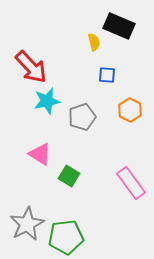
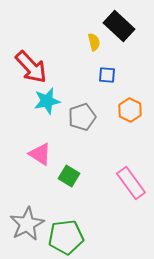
black rectangle: rotated 20 degrees clockwise
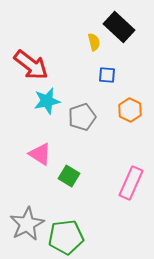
black rectangle: moved 1 px down
red arrow: moved 2 px up; rotated 9 degrees counterclockwise
pink rectangle: rotated 60 degrees clockwise
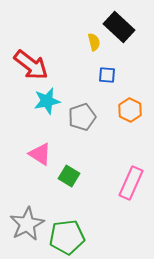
green pentagon: moved 1 px right
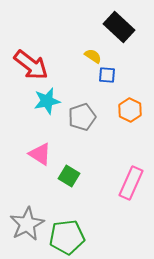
yellow semicircle: moved 1 px left, 14 px down; rotated 42 degrees counterclockwise
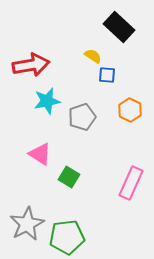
red arrow: rotated 48 degrees counterclockwise
green square: moved 1 px down
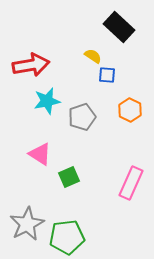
green square: rotated 35 degrees clockwise
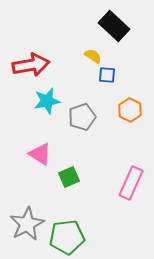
black rectangle: moved 5 px left, 1 px up
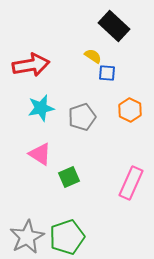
blue square: moved 2 px up
cyan star: moved 6 px left, 7 px down
gray star: moved 13 px down
green pentagon: rotated 12 degrees counterclockwise
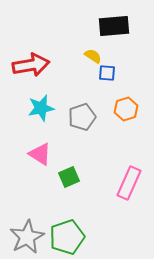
black rectangle: rotated 48 degrees counterclockwise
orange hexagon: moved 4 px left, 1 px up; rotated 15 degrees clockwise
pink rectangle: moved 2 px left
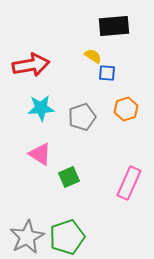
cyan star: rotated 8 degrees clockwise
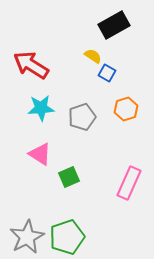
black rectangle: moved 1 px up; rotated 24 degrees counterclockwise
red arrow: rotated 138 degrees counterclockwise
blue square: rotated 24 degrees clockwise
